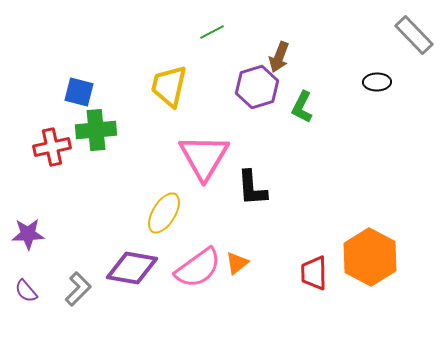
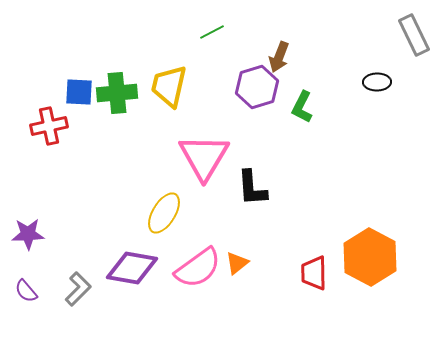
gray rectangle: rotated 18 degrees clockwise
blue square: rotated 12 degrees counterclockwise
green cross: moved 21 px right, 37 px up
red cross: moved 3 px left, 21 px up
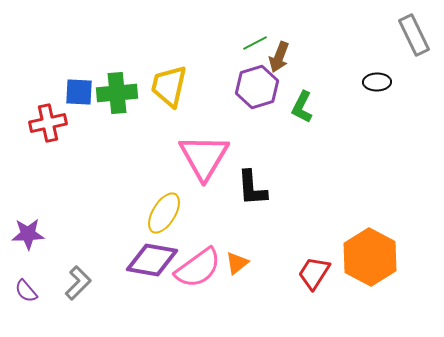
green line: moved 43 px right, 11 px down
red cross: moved 1 px left, 3 px up
purple diamond: moved 20 px right, 8 px up
red trapezoid: rotated 33 degrees clockwise
gray L-shape: moved 6 px up
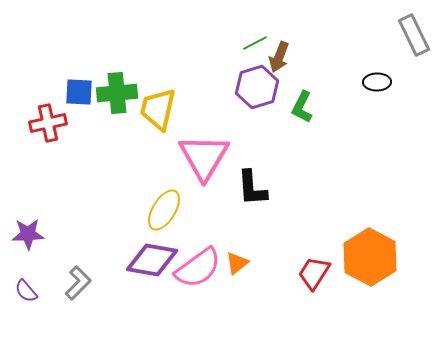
yellow trapezoid: moved 11 px left, 23 px down
yellow ellipse: moved 3 px up
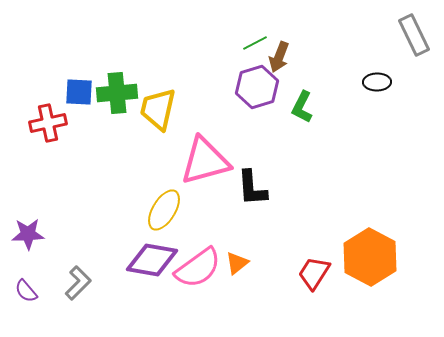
pink triangle: moved 1 px right, 4 px down; rotated 44 degrees clockwise
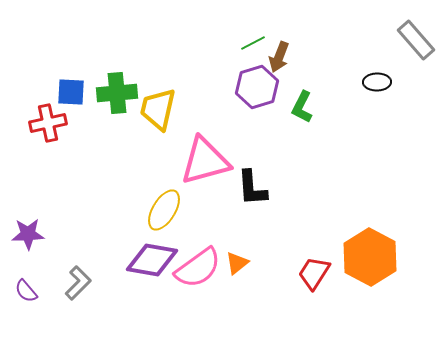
gray rectangle: moved 2 px right, 5 px down; rotated 15 degrees counterclockwise
green line: moved 2 px left
blue square: moved 8 px left
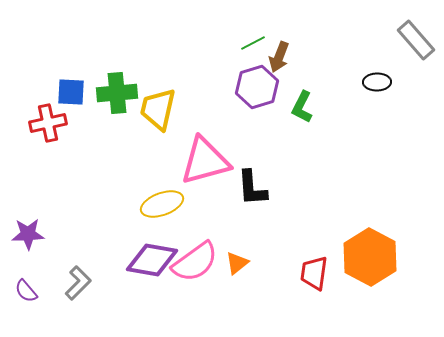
yellow ellipse: moved 2 px left, 6 px up; rotated 39 degrees clockwise
pink semicircle: moved 3 px left, 6 px up
red trapezoid: rotated 24 degrees counterclockwise
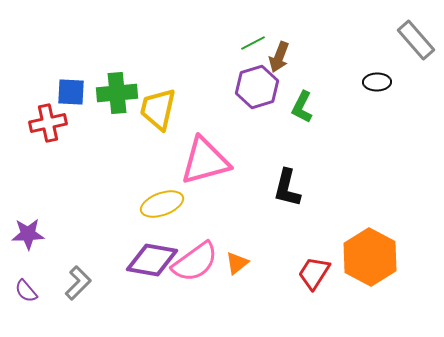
black L-shape: moved 35 px right; rotated 18 degrees clockwise
red trapezoid: rotated 24 degrees clockwise
